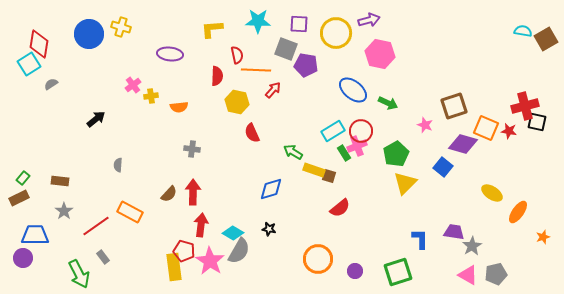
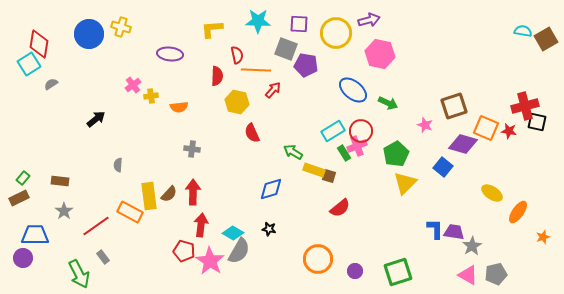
blue L-shape at (420, 239): moved 15 px right, 10 px up
yellow rectangle at (174, 267): moved 25 px left, 71 px up
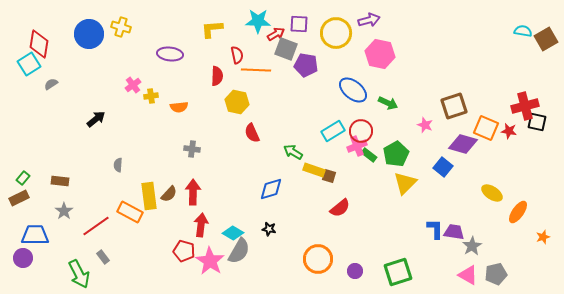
red arrow at (273, 90): moved 3 px right, 56 px up; rotated 18 degrees clockwise
green rectangle at (344, 153): moved 25 px right, 2 px down; rotated 21 degrees counterclockwise
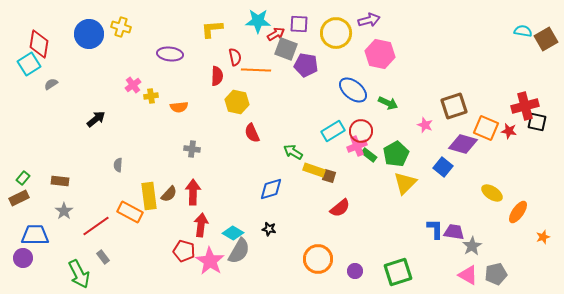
red semicircle at (237, 55): moved 2 px left, 2 px down
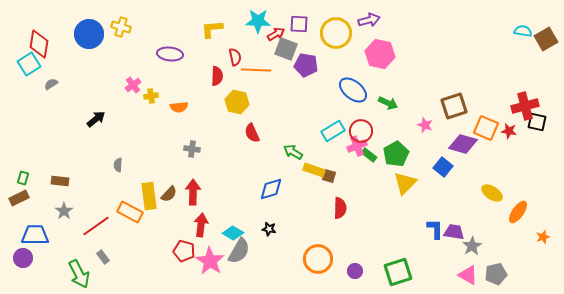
green rectangle at (23, 178): rotated 24 degrees counterclockwise
red semicircle at (340, 208): rotated 50 degrees counterclockwise
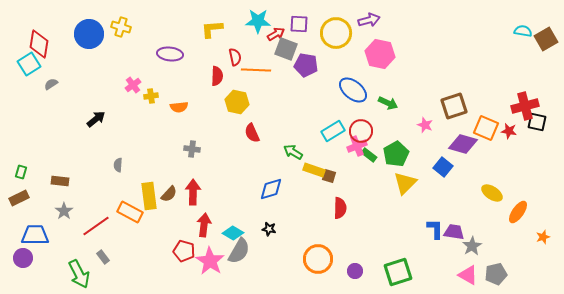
green rectangle at (23, 178): moved 2 px left, 6 px up
red arrow at (201, 225): moved 3 px right
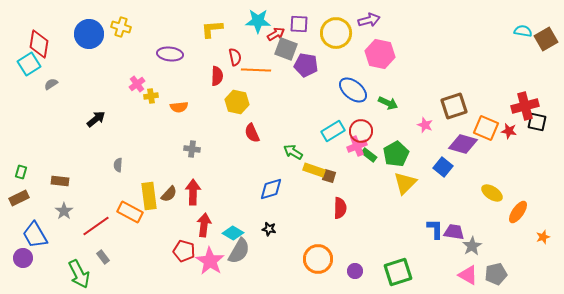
pink cross at (133, 85): moved 4 px right, 1 px up
blue trapezoid at (35, 235): rotated 120 degrees counterclockwise
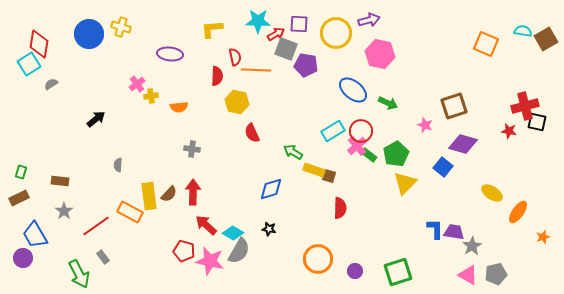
orange square at (486, 128): moved 84 px up
pink cross at (357, 146): rotated 18 degrees counterclockwise
red arrow at (204, 225): moved 2 px right; rotated 55 degrees counterclockwise
pink star at (210, 261): rotated 20 degrees counterclockwise
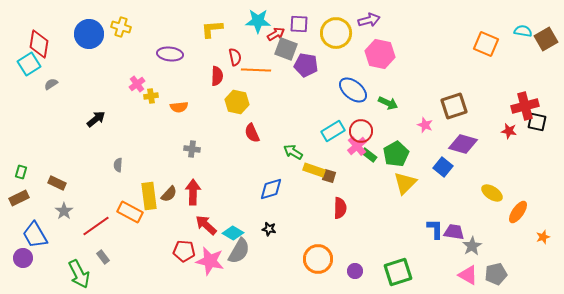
brown rectangle at (60, 181): moved 3 px left, 2 px down; rotated 18 degrees clockwise
red pentagon at (184, 251): rotated 10 degrees counterclockwise
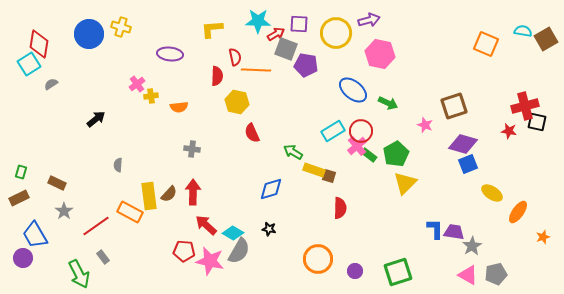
blue square at (443, 167): moved 25 px right, 3 px up; rotated 30 degrees clockwise
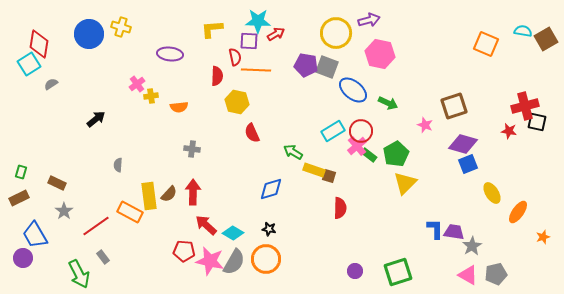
purple square at (299, 24): moved 50 px left, 17 px down
gray square at (286, 49): moved 41 px right, 18 px down
yellow ellipse at (492, 193): rotated 25 degrees clockwise
gray semicircle at (239, 251): moved 5 px left, 11 px down
orange circle at (318, 259): moved 52 px left
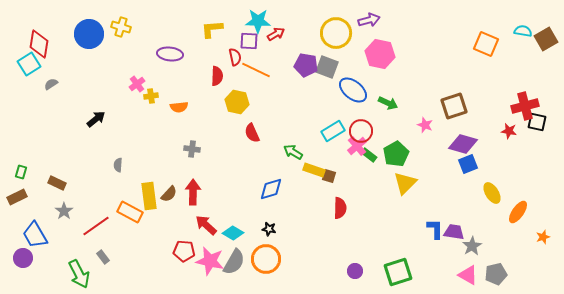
orange line at (256, 70): rotated 24 degrees clockwise
brown rectangle at (19, 198): moved 2 px left, 1 px up
